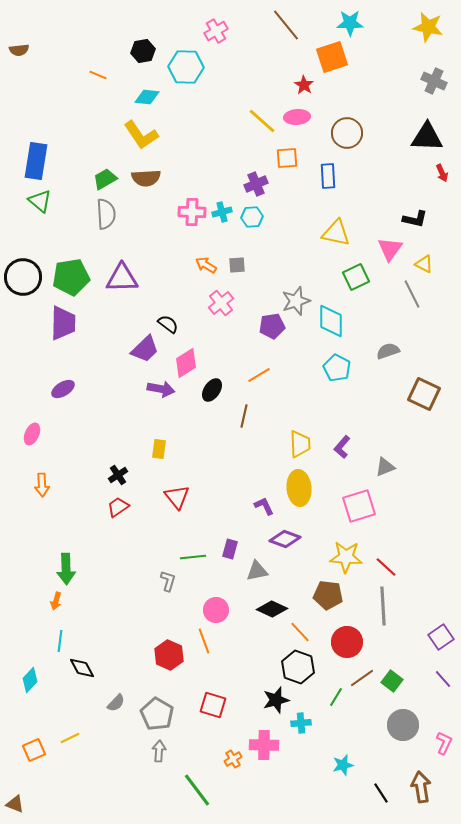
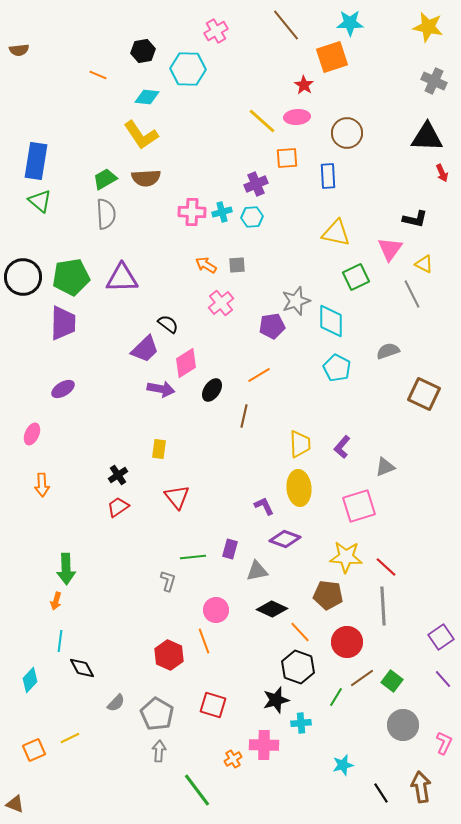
cyan hexagon at (186, 67): moved 2 px right, 2 px down
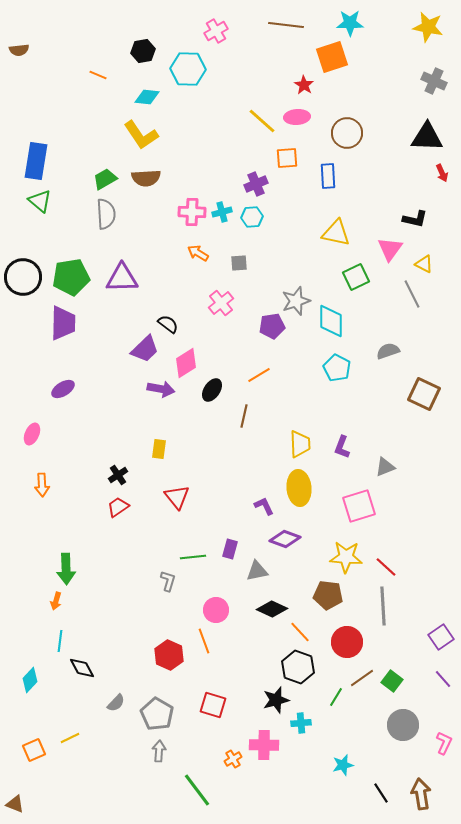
brown line at (286, 25): rotated 44 degrees counterclockwise
orange arrow at (206, 265): moved 8 px left, 12 px up
gray square at (237, 265): moved 2 px right, 2 px up
purple L-shape at (342, 447): rotated 20 degrees counterclockwise
brown arrow at (421, 787): moved 7 px down
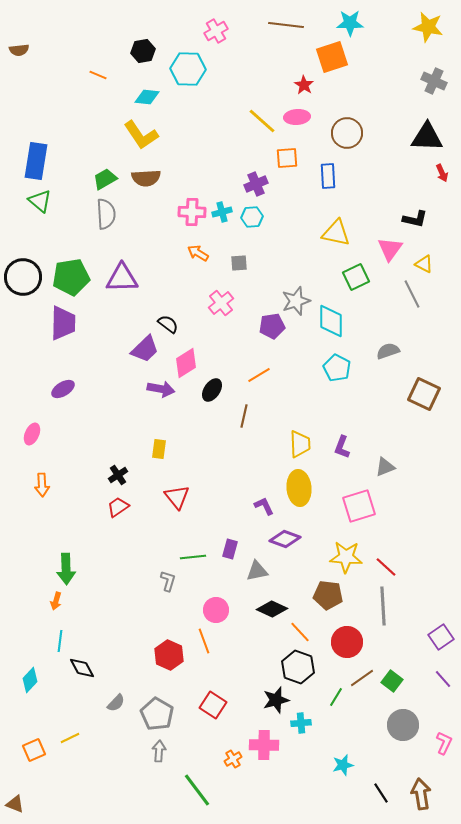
red square at (213, 705): rotated 16 degrees clockwise
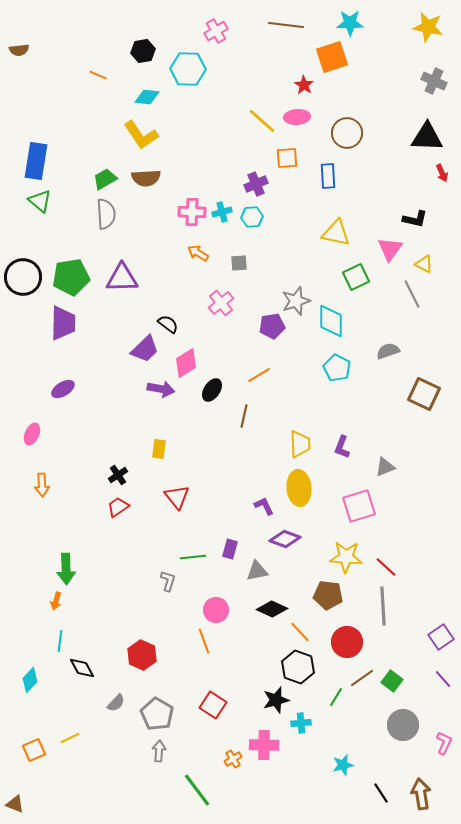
red hexagon at (169, 655): moved 27 px left
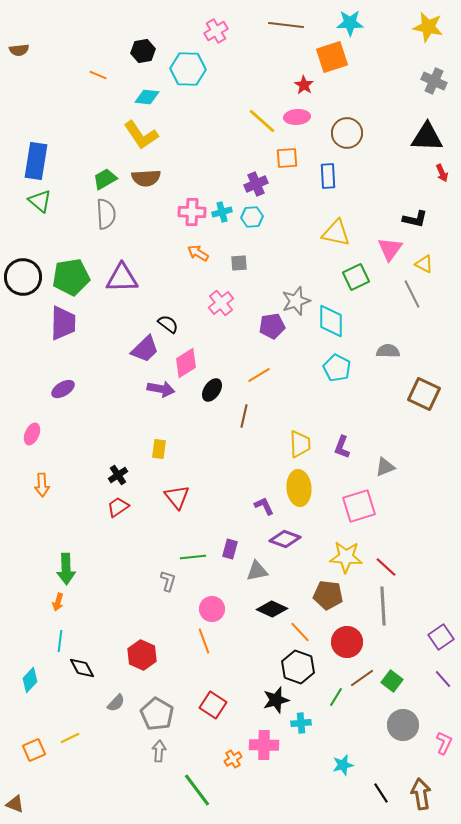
gray semicircle at (388, 351): rotated 20 degrees clockwise
orange arrow at (56, 601): moved 2 px right, 1 px down
pink circle at (216, 610): moved 4 px left, 1 px up
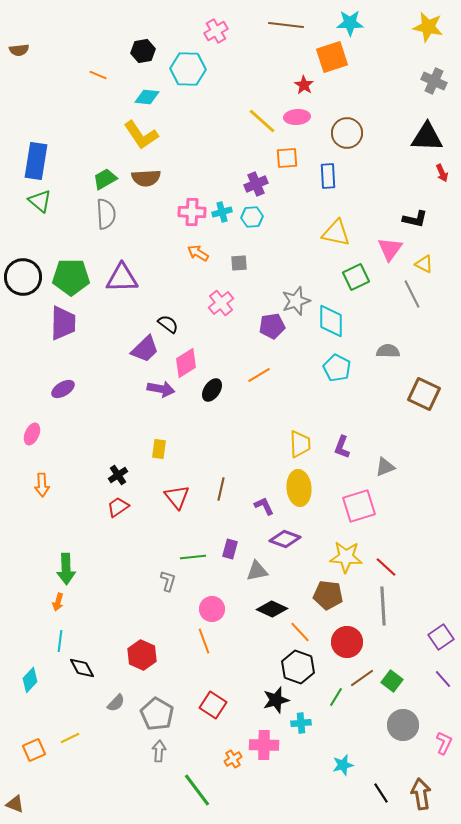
green pentagon at (71, 277): rotated 9 degrees clockwise
brown line at (244, 416): moved 23 px left, 73 px down
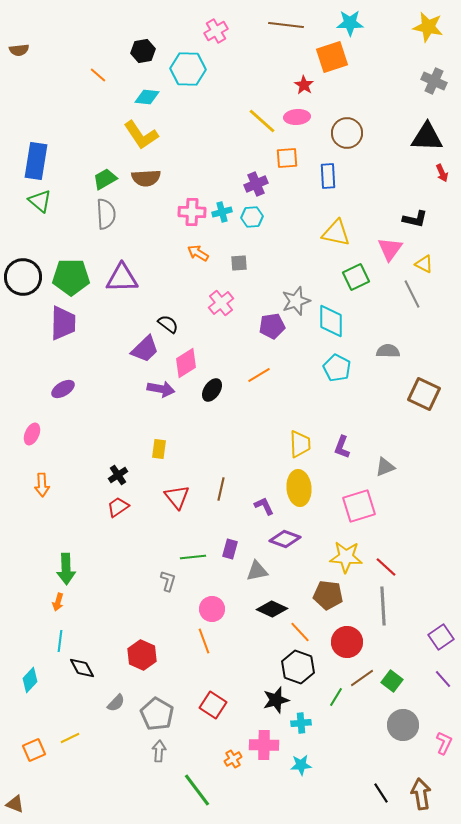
orange line at (98, 75): rotated 18 degrees clockwise
cyan star at (343, 765): moved 42 px left; rotated 10 degrees clockwise
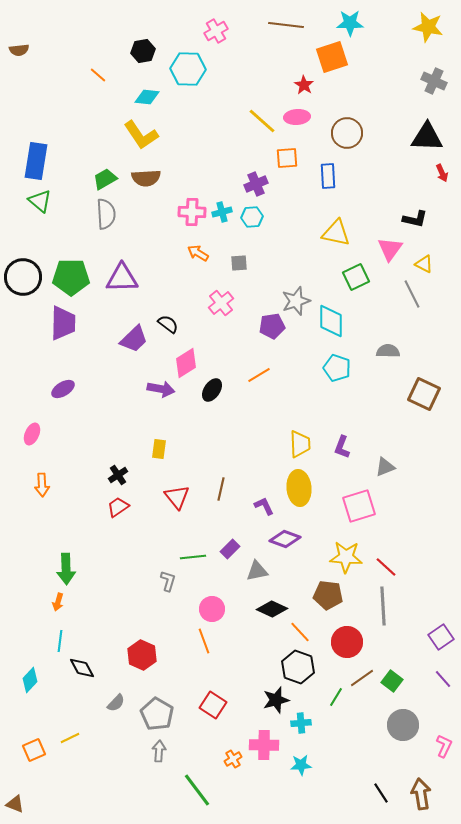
purple trapezoid at (145, 349): moved 11 px left, 10 px up
cyan pentagon at (337, 368): rotated 8 degrees counterclockwise
purple rectangle at (230, 549): rotated 30 degrees clockwise
pink L-shape at (444, 743): moved 3 px down
